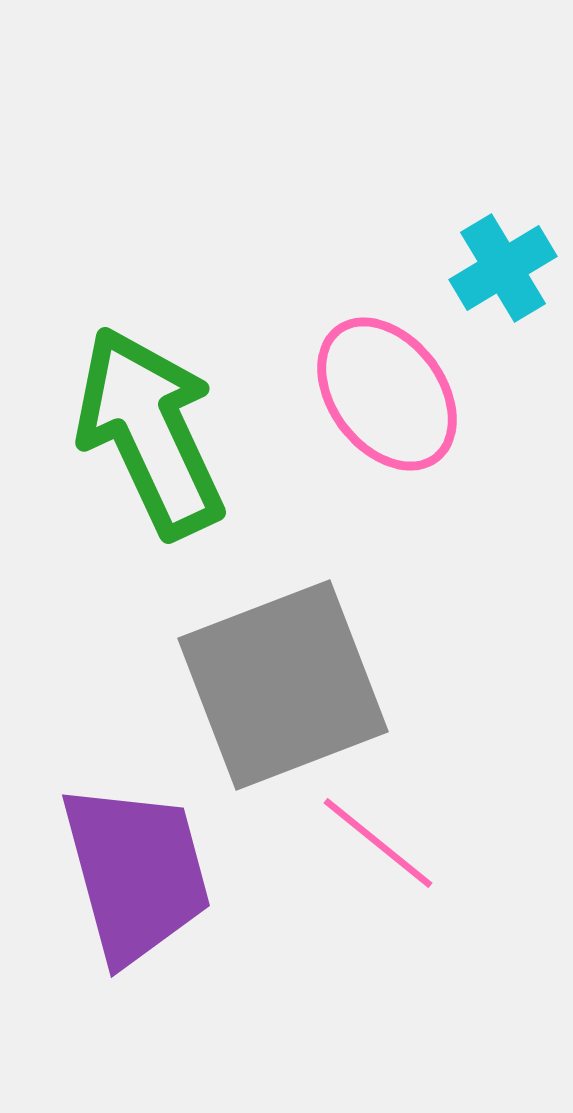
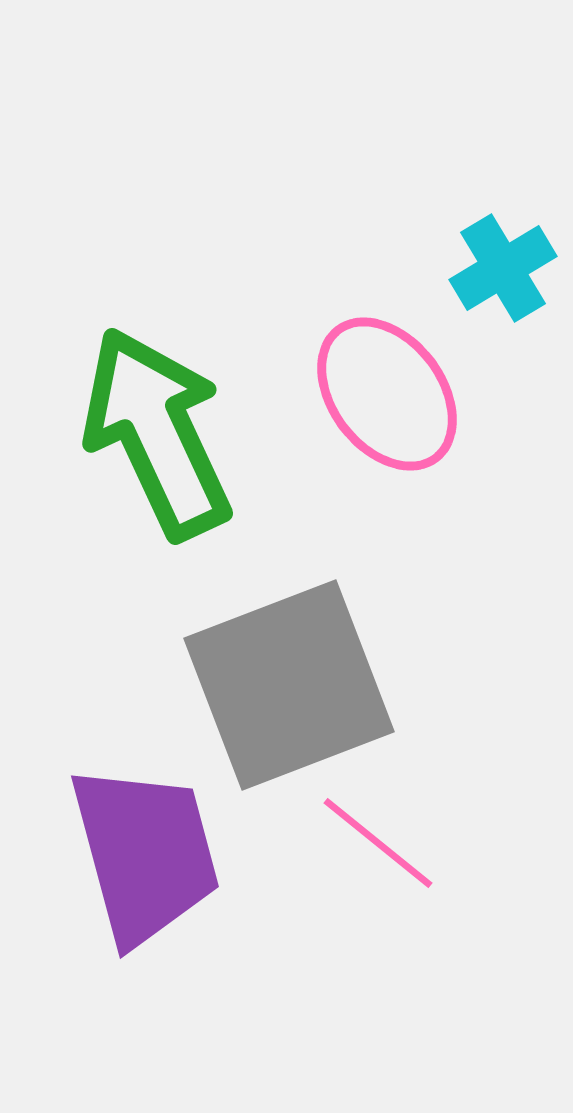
green arrow: moved 7 px right, 1 px down
gray square: moved 6 px right
purple trapezoid: moved 9 px right, 19 px up
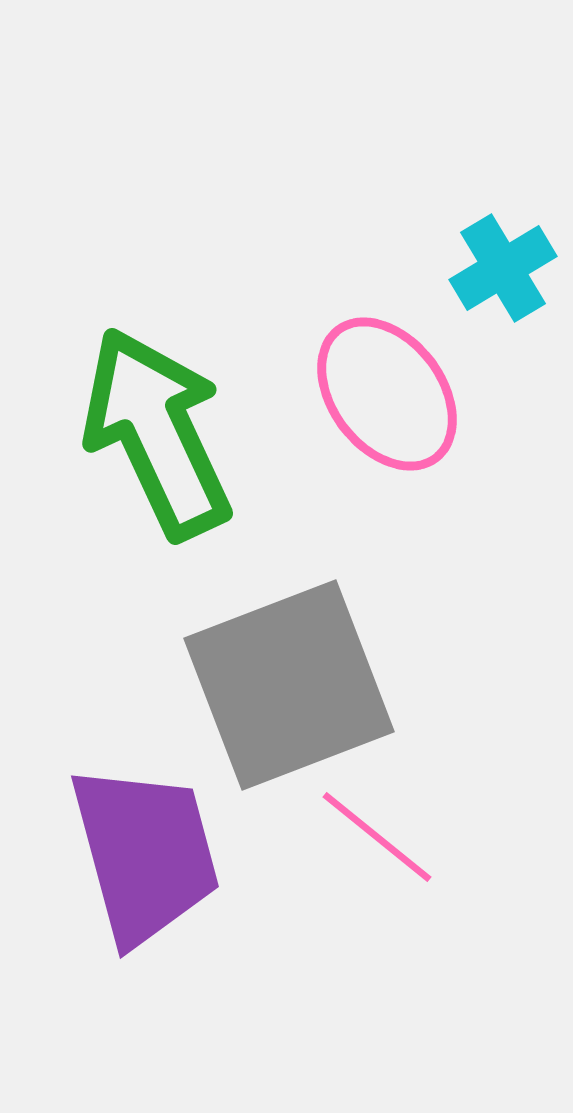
pink line: moved 1 px left, 6 px up
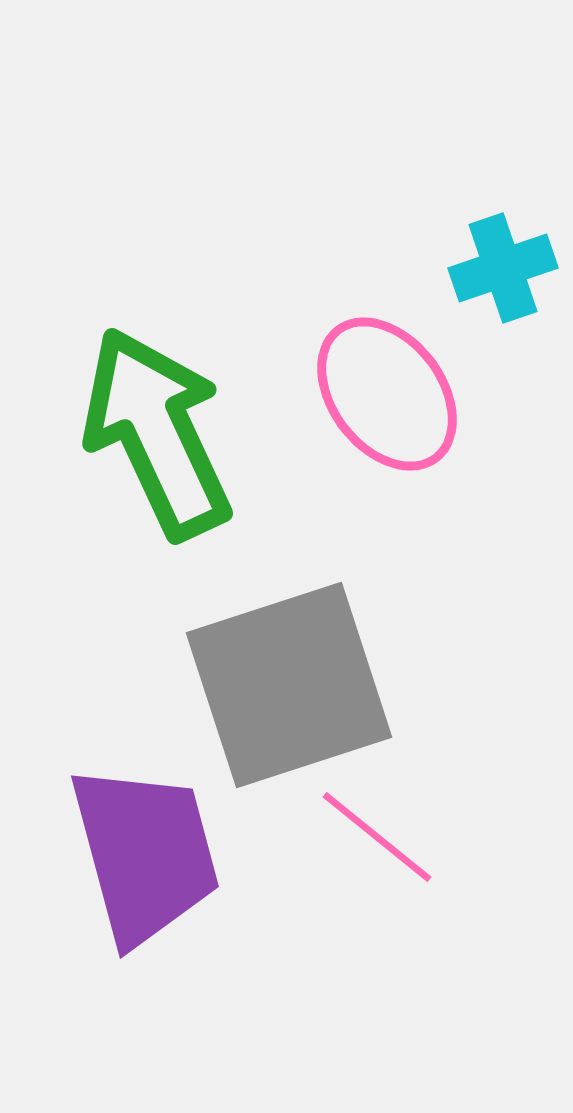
cyan cross: rotated 12 degrees clockwise
gray square: rotated 3 degrees clockwise
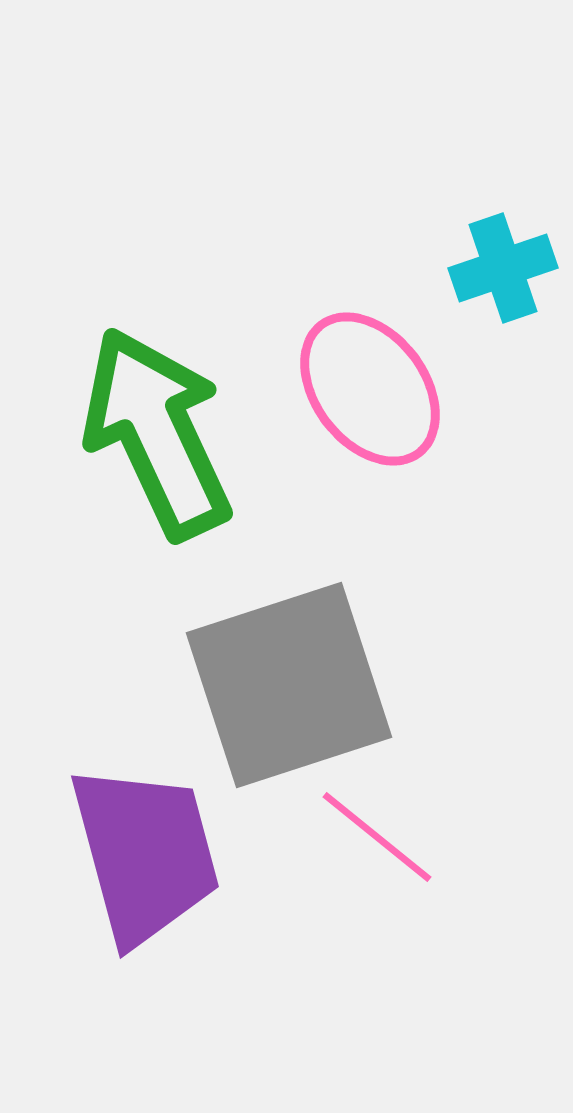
pink ellipse: moved 17 px left, 5 px up
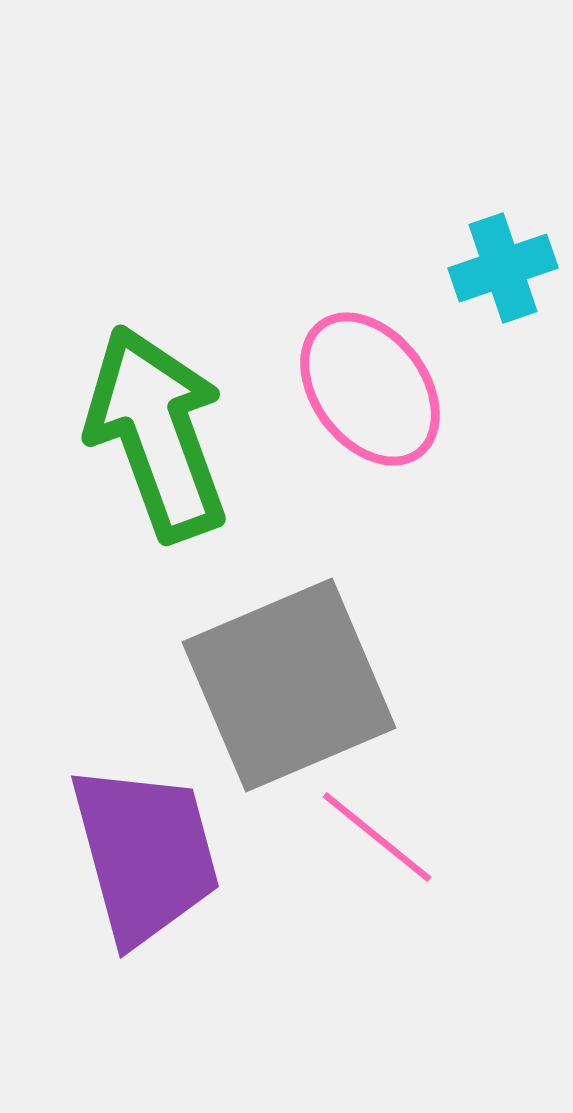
green arrow: rotated 5 degrees clockwise
gray square: rotated 5 degrees counterclockwise
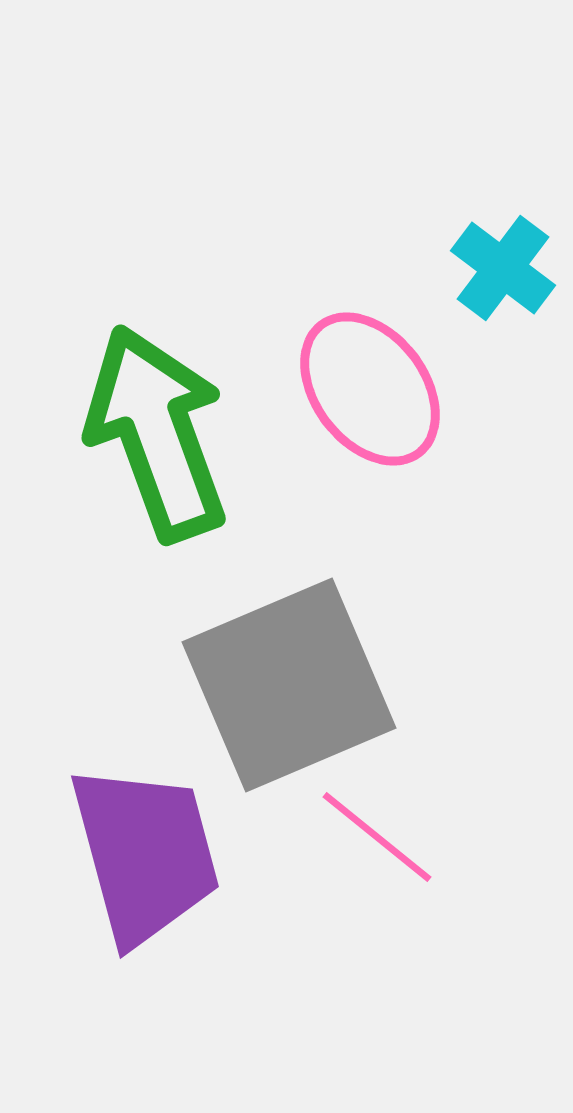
cyan cross: rotated 34 degrees counterclockwise
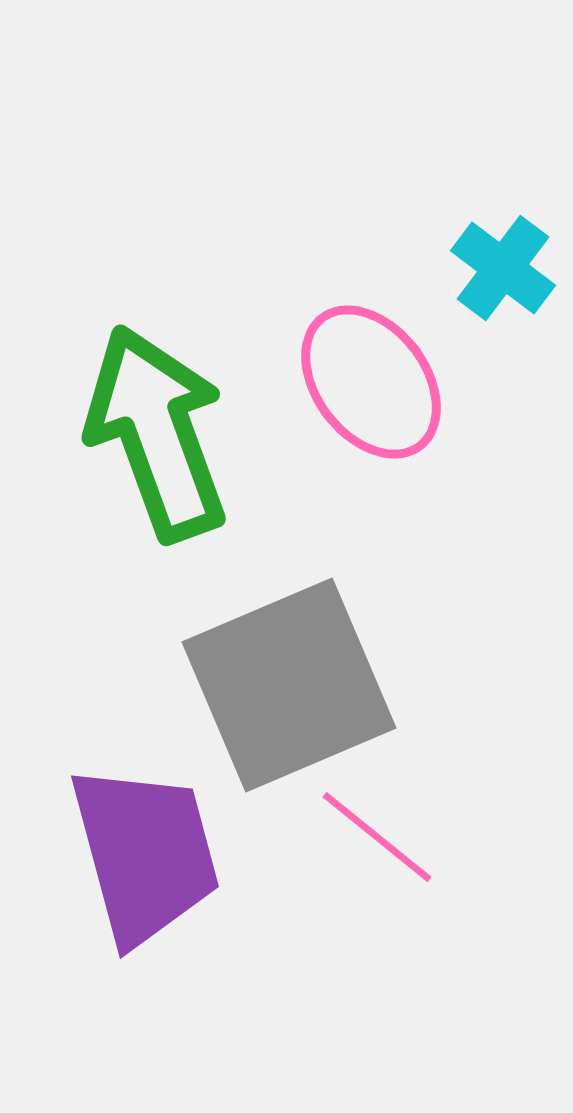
pink ellipse: moved 1 px right, 7 px up
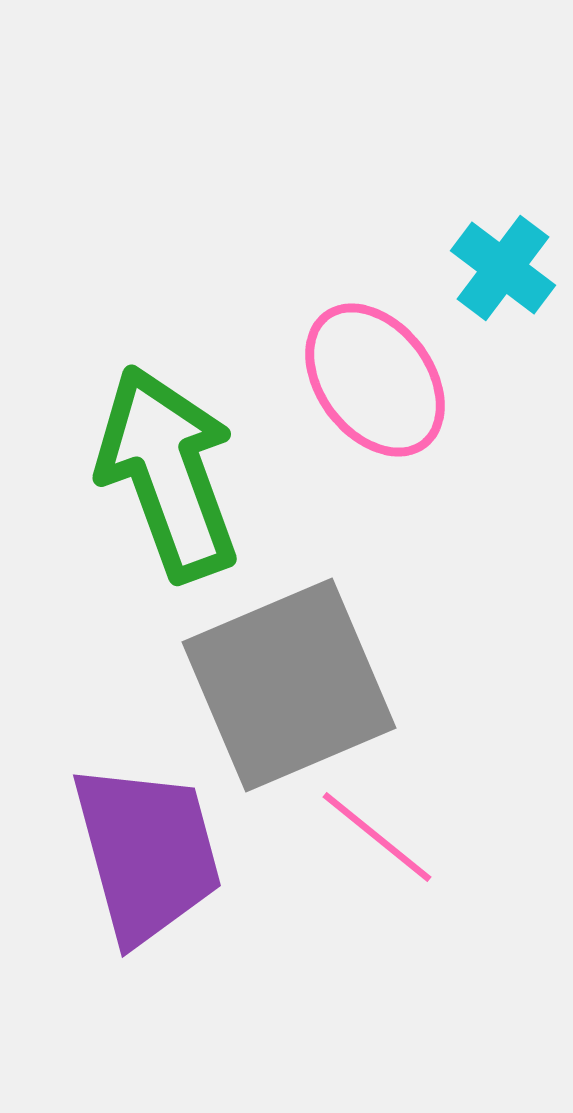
pink ellipse: moved 4 px right, 2 px up
green arrow: moved 11 px right, 40 px down
purple trapezoid: moved 2 px right, 1 px up
